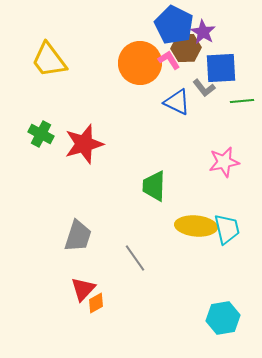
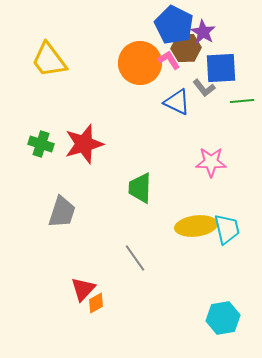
green cross: moved 10 px down; rotated 10 degrees counterclockwise
pink star: moved 13 px left; rotated 12 degrees clockwise
green trapezoid: moved 14 px left, 2 px down
yellow ellipse: rotated 12 degrees counterclockwise
gray trapezoid: moved 16 px left, 24 px up
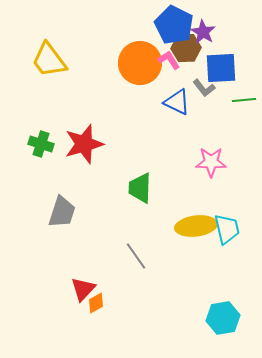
green line: moved 2 px right, 1 px up
gray line: moved 1 px right, 2 px up
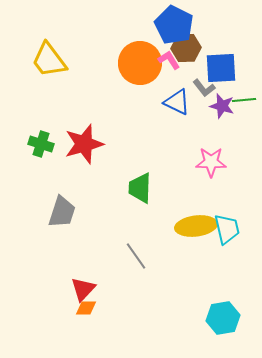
purple star: moved 19 px right, 74 px down; rotated 15 degrees counterclockwise
orange diamond: moved 10 px left, 5 px down; rotated 30 degrees clockwise
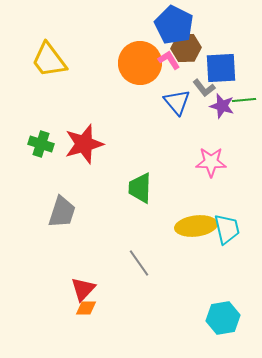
blue triangle: rotated 24 degrees clockwise
gray line: moved 3 px right, 7 px down
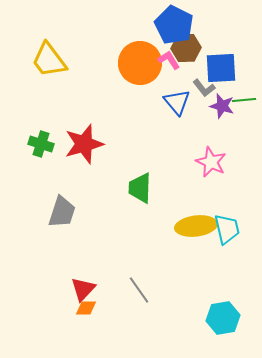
pink star: rotated 24 degrees clockwise
gray line: moved 27 px down
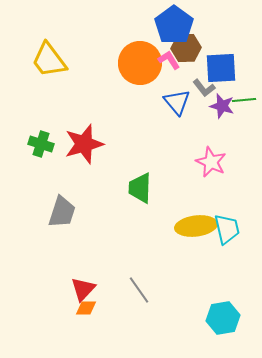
blue pentagon: rotated 9 degrees clockwise
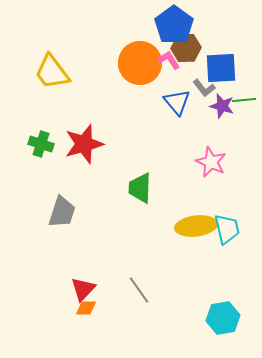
yellow trapezoid: moved 3 px right, 12 px down
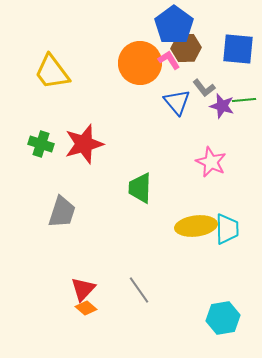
blue square: moved 17 px right, 19 px up; rotated 8 degrees clockwise
cyan trapezoid: rotated 12 degrees clockwise
orange diamond: rotated 40 degrees clockwise
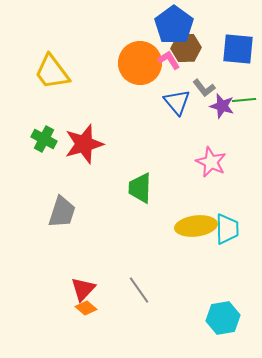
green cross: moved 3 px right, 5 px up; rotated 10 degrees clockwise
